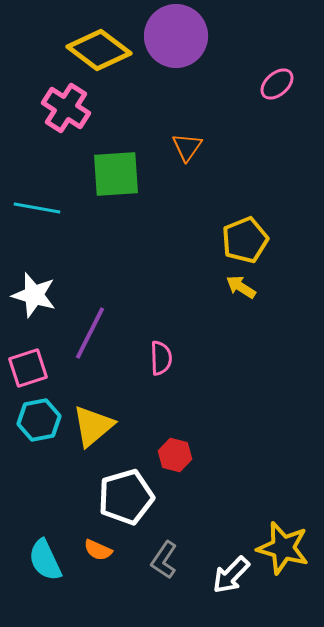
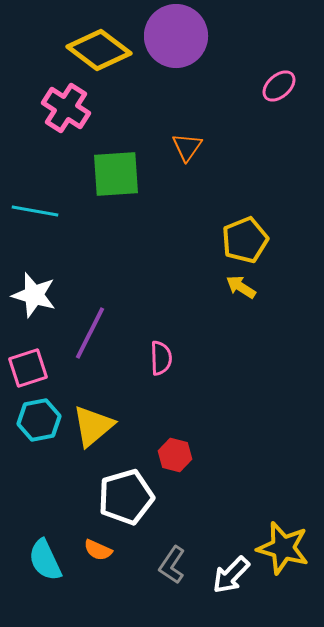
pink ellipse: moved 2 px right, 2 px down
cyan line: moved 2 px left, 3 px down
gray L-shape: moved 8 px right, 5 px down
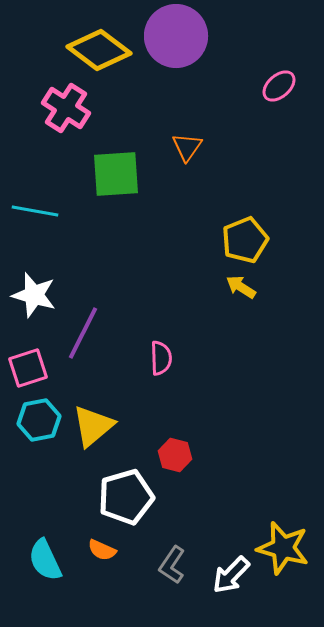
purple line: moved 7 px left
orange semicircle: moved 4 px right
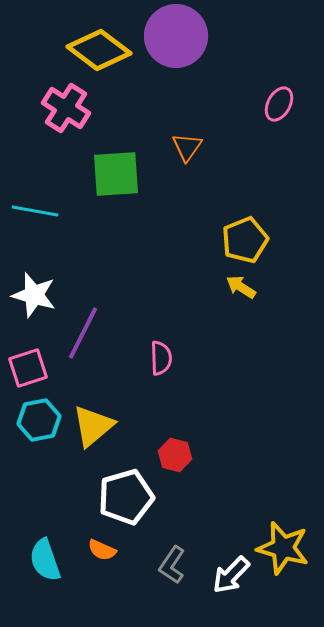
pink ellipse: moved 18 px down; rotated 20 degrees counterclockwise
cyan semicircle: rotated 6 degrees clockwise
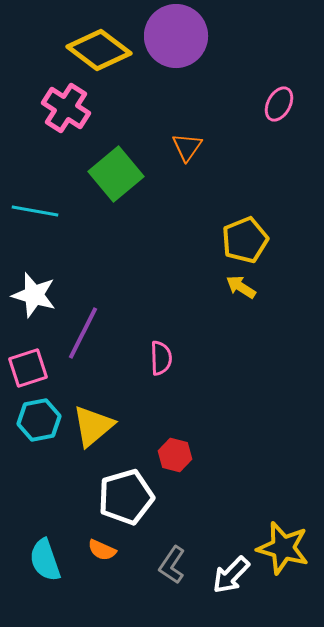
green square: rotated 36 degrees counterclockwise
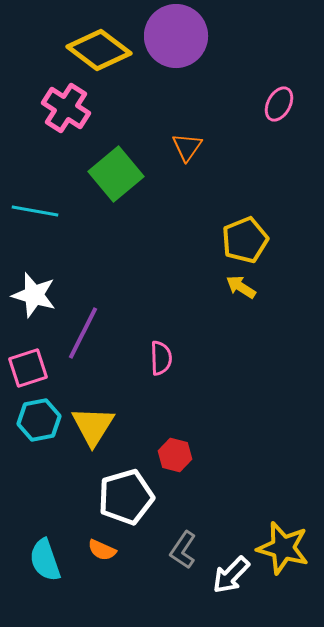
yellow triangle: rotated 18 degrees counterclockwise
gray L-shape: moved 11 px right, 15 px up
